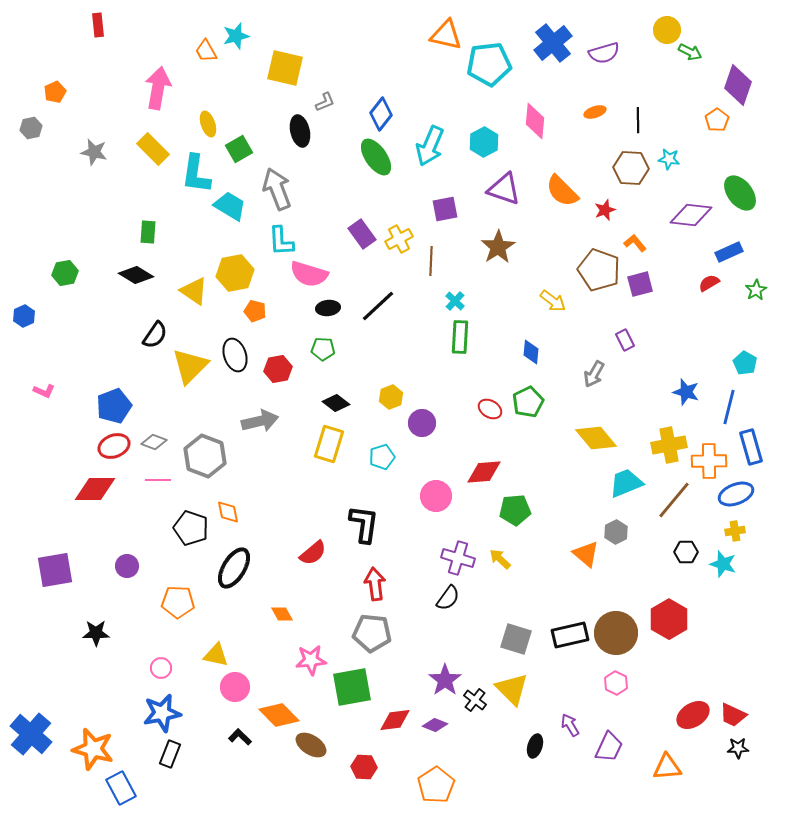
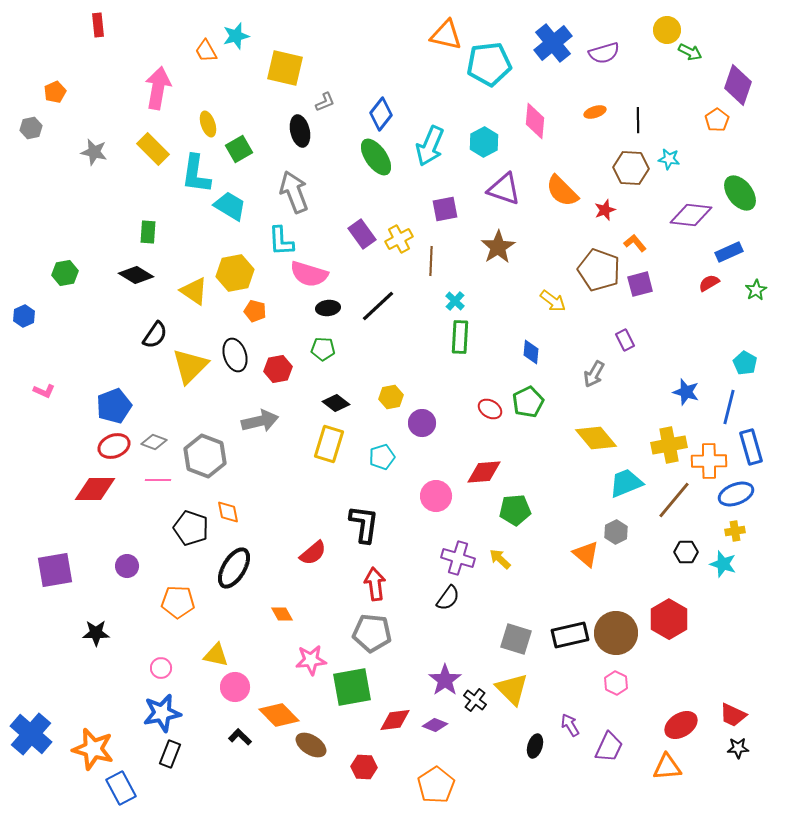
gray arrow at (277, 189): moved 17 px right, 3 px down
yellow hexagon at (391, 397): rotated 10 degrees clockwise
red ellipse at (693, 715): moved 12 px left, 10 px down
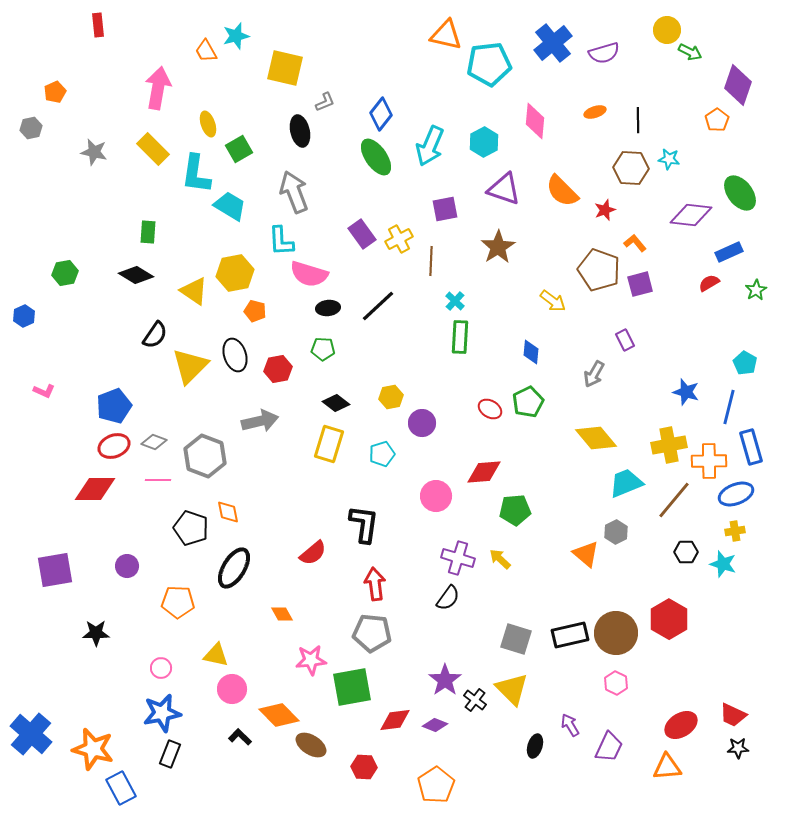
cyan pentagon at (382, 457): moved 3 px up
pink circle at (235, 687): moved 3 px left, 2 px down
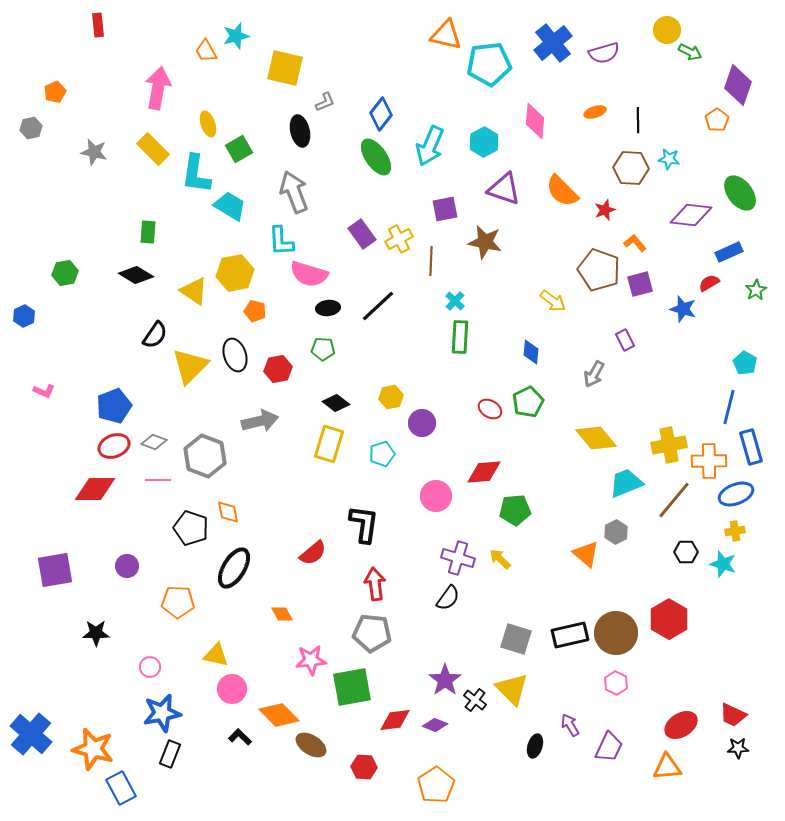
brown star at (498, 247): moved 13 px left, 5 px up; rotated 28 degrees counterclockwise
blue star at (686, 392): moved 3 px left, 83 px up
pink circle at (161, 668): moved 11 px left, 1 px up
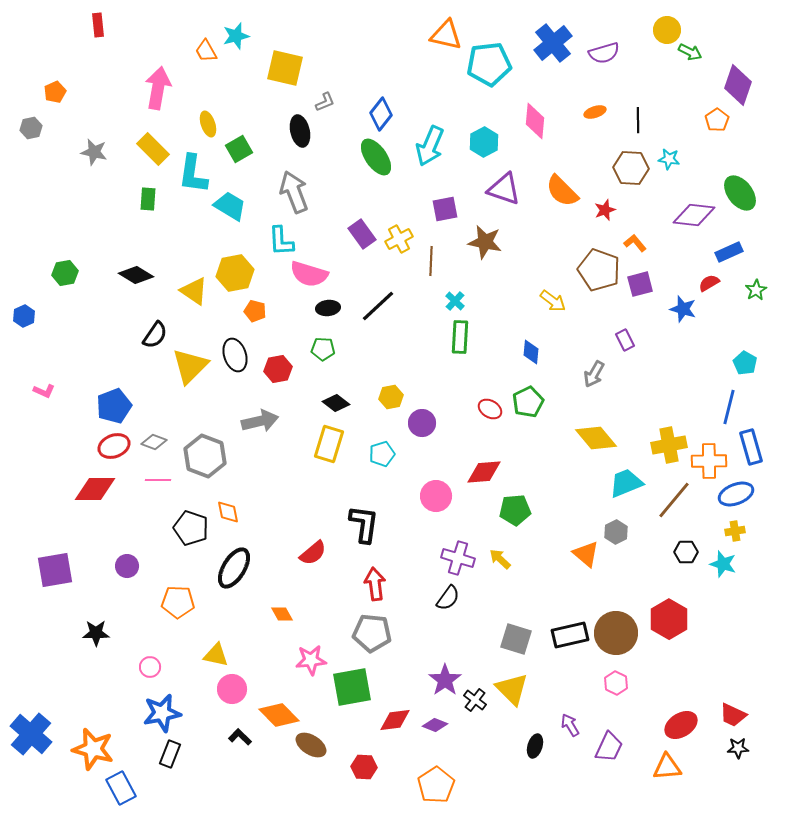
cyan L-shape at (196, 174): moved 3 px left
purple diamond at (691, 215): moved 3 px right
green rectangle at (148, 232): moved 33 px up
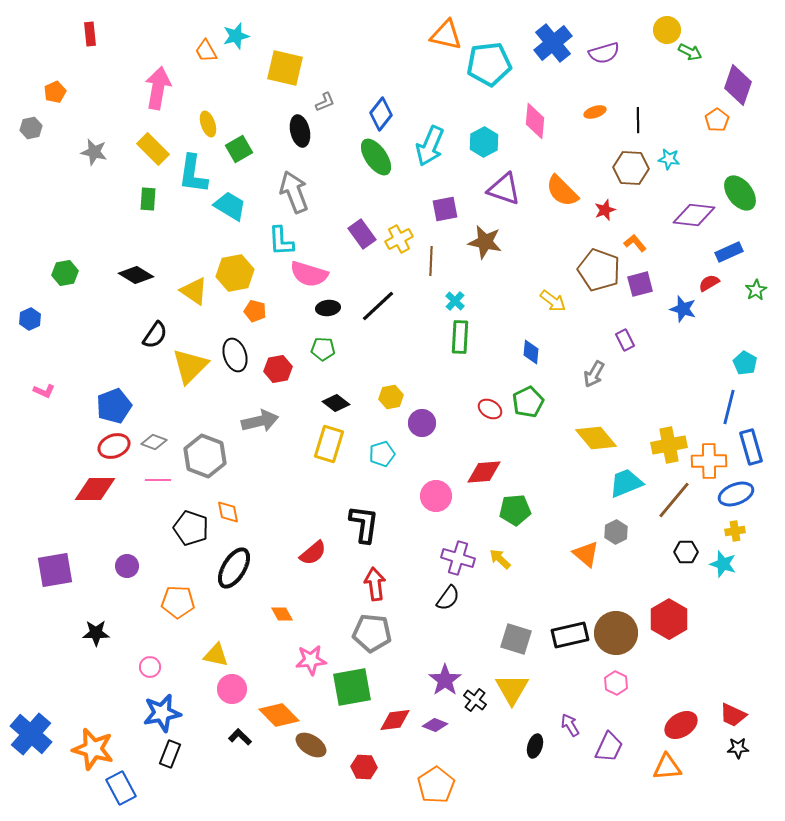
red rectangle at (98, 25): moved 8 px left, 9 px down
blue hexagon at (24, 316): moved 6 px right, 3 px down
yellow triangle at (512, 689): rotated 15 degrees clockwise
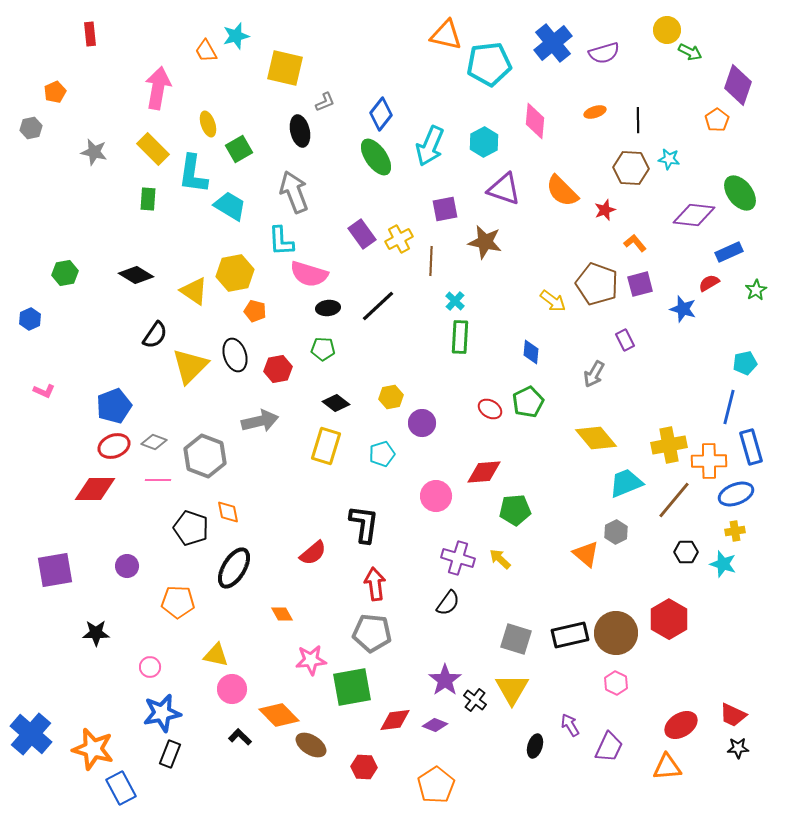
brown pentagon at (599, 270): moved 2 px left, 14 px down
cyan pentagon at (745, 363): rotated 30 degrees clockwise
yellow rectangle at (329, 444): moved 3 px left, 2 px down
black semicircle at (448, 598): moved 5 px down
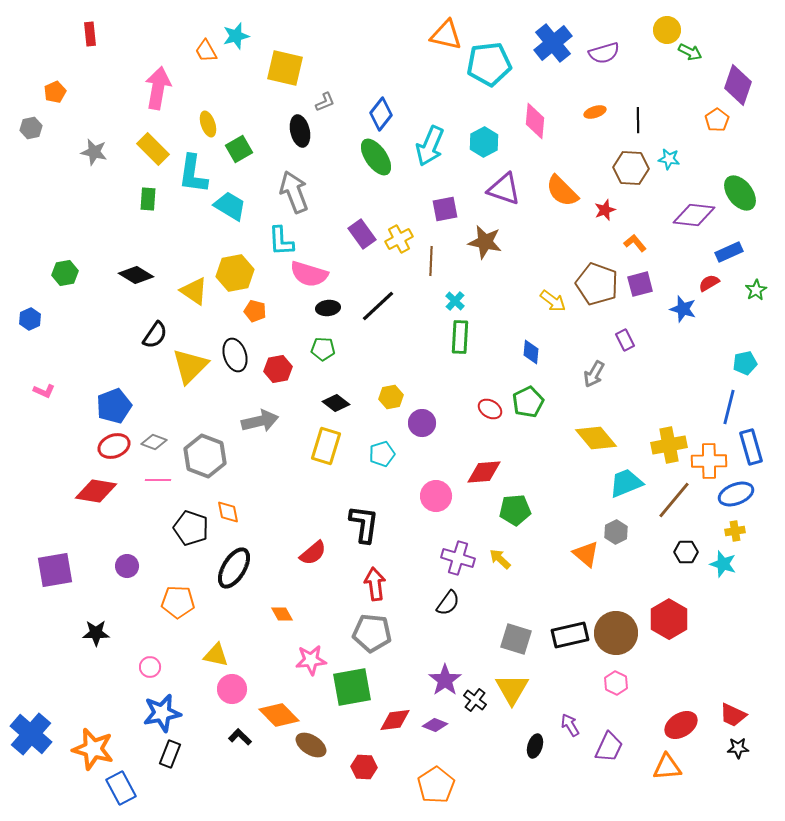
red diamond at (95, 489): moved 1 px right, 2 px down; rotated 9 degrees clockwise
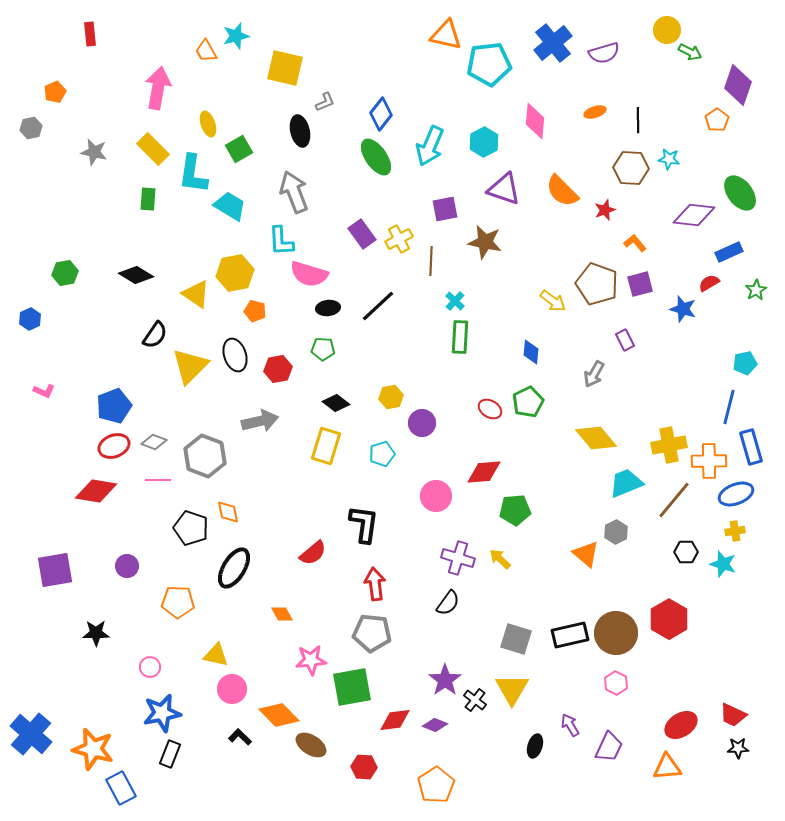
yellow triangle at (194, 291): moved 2 px right, 3 px down
